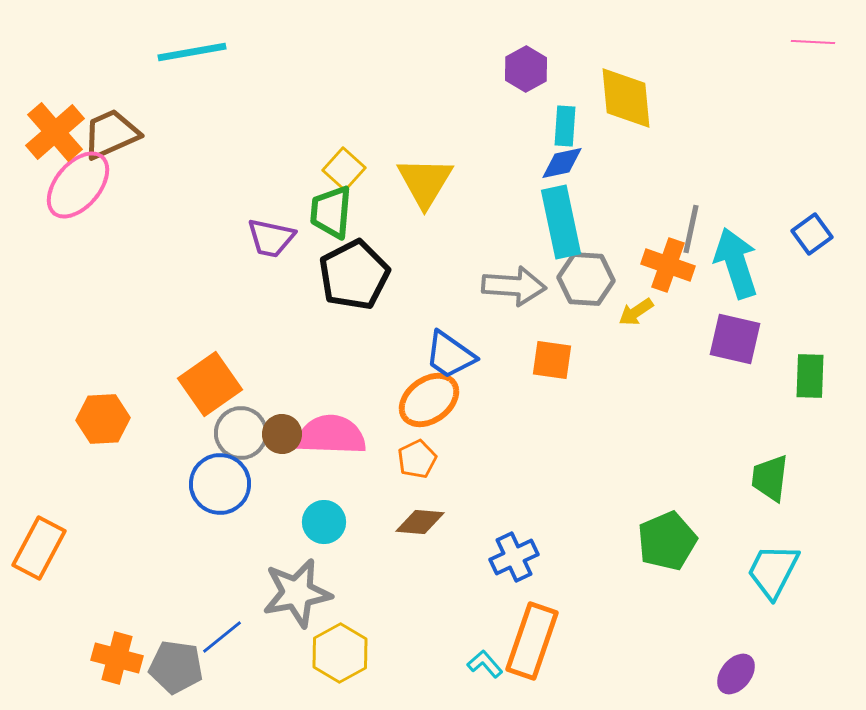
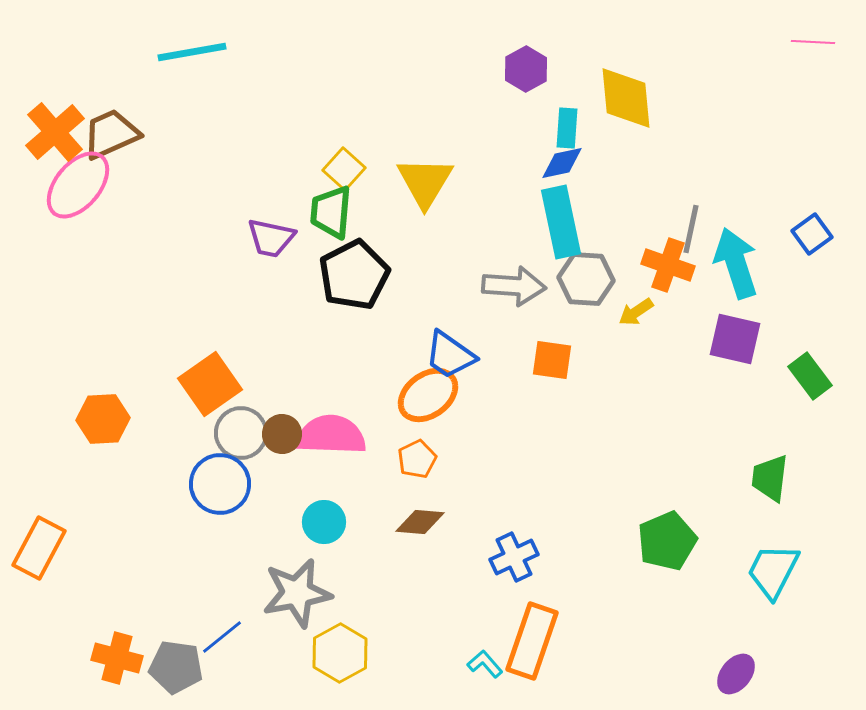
cyan rectangle at (565, 126): moved 2 px right, 2 px down
green rectangle at (810, 376): rotated 39 degrees counterclockwise
orange ellipse at (429, 400): moved 1 px left, 5 px up
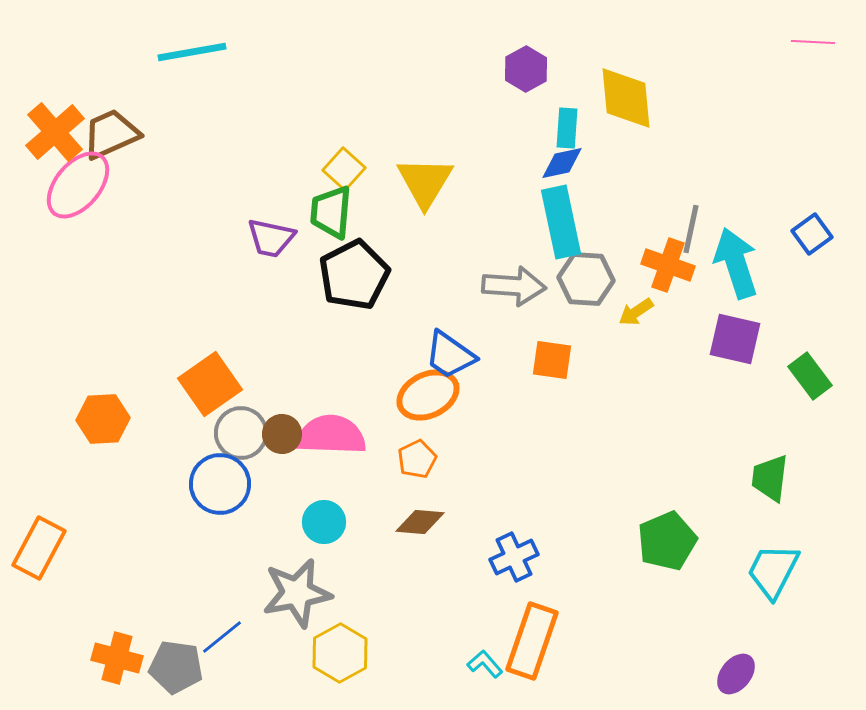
orange ellipse at (428, 395): rotated 10 degrees clockwise
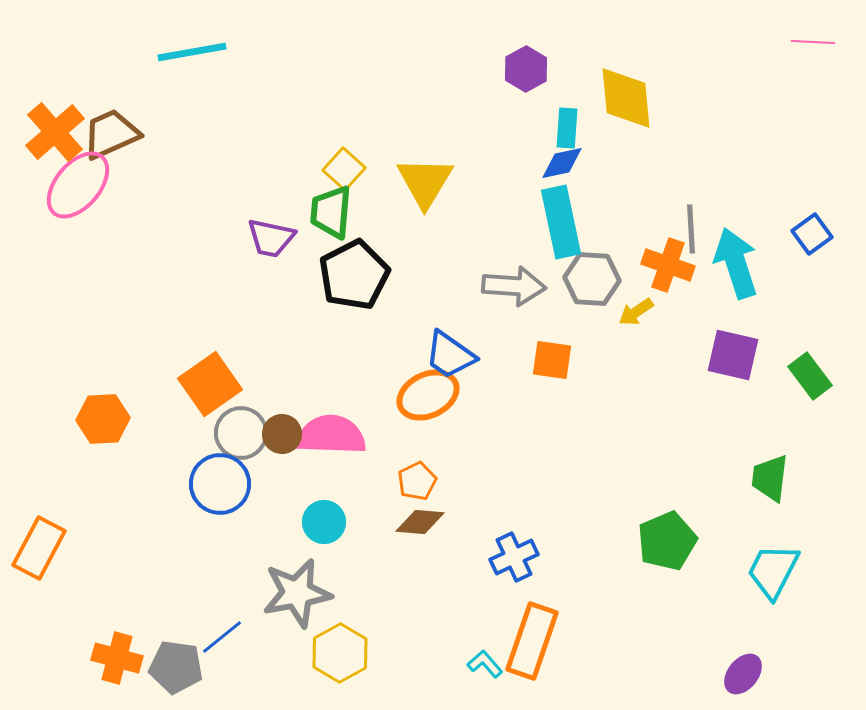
gray line at (691, 229): rotated 15 degrees counterclockwise
gray hexagon at (586, 279): moved 6 px right
purple square at (735, 339): moved 2 px left, 16 px down
orange pentagon at (417, 459): moved 22 px down
purple ellipse at (736, 674): moved 7 px right
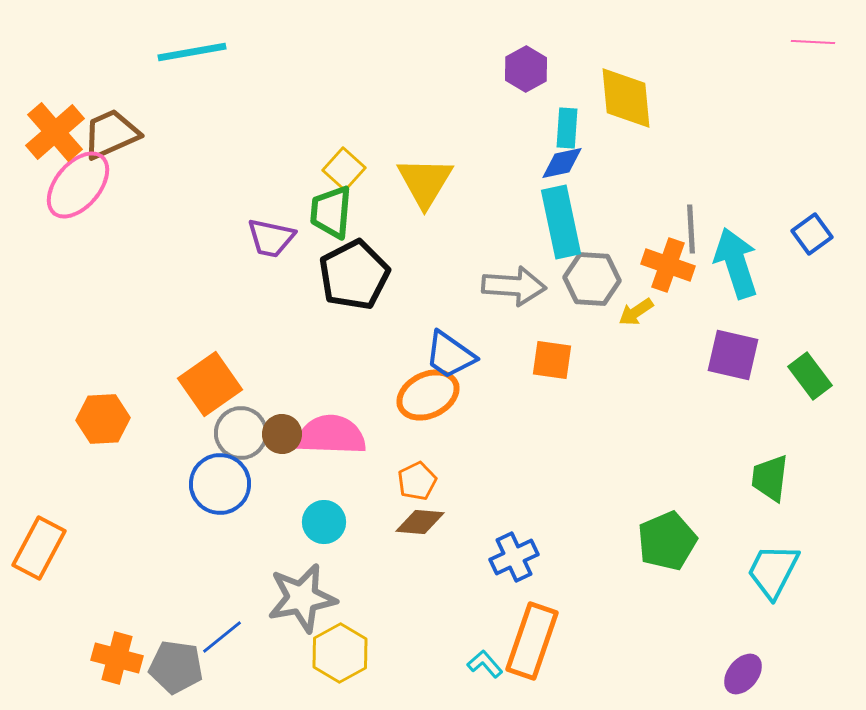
gray star at (297, 593): moved 5 px right, 5 px down
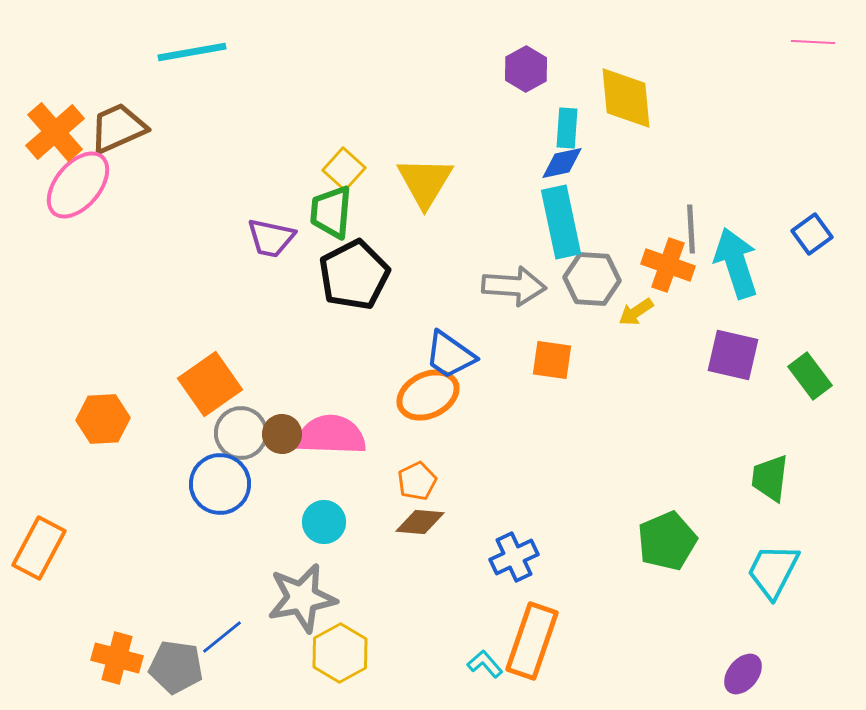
brown trapezoid at (111, 134): moved 7 px right, 6 px up
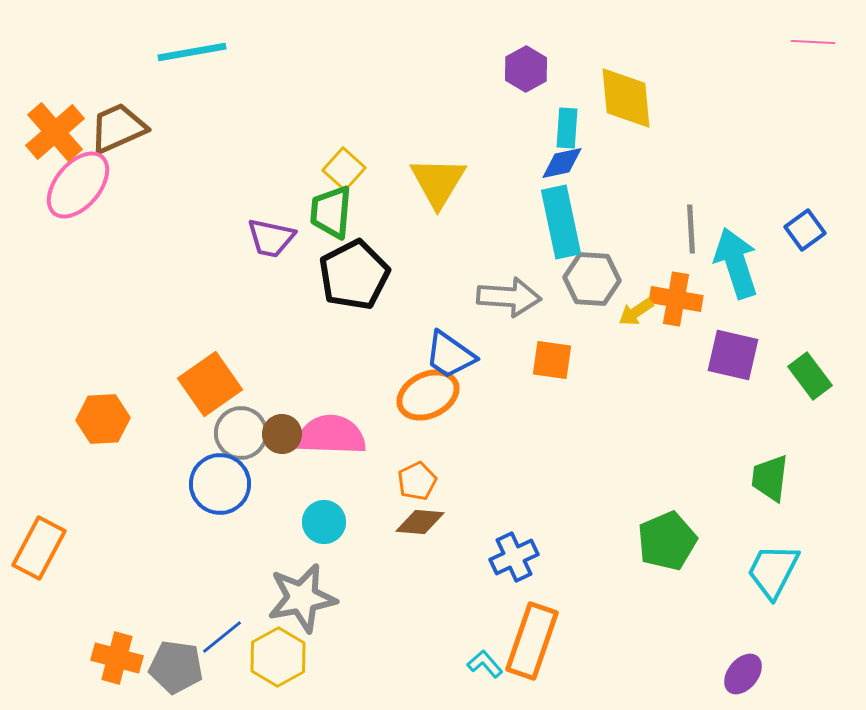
yellow triangle at (425, 182): moved 13 px right
blue square at (812, 234): moved 7 px left, 4 px up
orange cross at (668, 265): moved 8 px right, 34 px down; rotated 9 degrees counterclockwise
gray arrow at (514, 286): moved 5 px left, 11 px down
yellow hexagon at (340, 653): moved 62 px left, 4 px down
